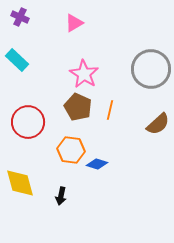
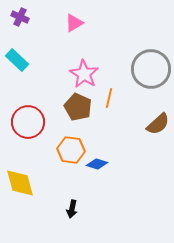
orange line: moved 1 px left, 12 px up
black arrow: moved 11 px right, 13 px down
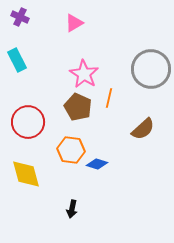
cyan rectangle: rotated 20 degrees clockwise
brown semicircle: moved 15 px left, 5 px down
yellow diamond: moved 6 px right, 9 px up
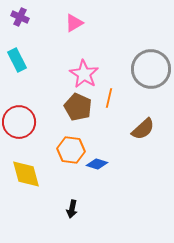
red circle: moved 9 px left
